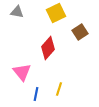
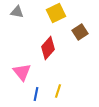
yellow line: moved 1 px left, 2 px down
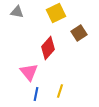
brown square: moved 1 px left, 1 px down
pink triangle: moved 7 px right
yellow line: moved 2 px right
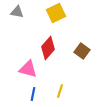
brown square: moved 3 px right, 18 px down; rotated 21 degrees counterclockwise
pink triangle: moved 1 px left, 3 px up; rotated 36 degrees counterclockwise
blue line: moved 3 px left
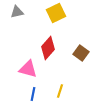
gray triangle: rotated 24 degrees counterclockwise
brown square: moved 1 px left, 2 px down
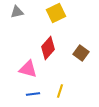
blue line: rotated 72 degrees clockwise
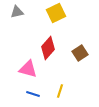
brown square: moved 1 px left; rotated 21 degrees clockwise
blue line: rotated 24 degrees clockwise
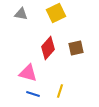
gray triangle: moved 4 px right, 2 px down; rotated 24 degrees clockwise
brown square: moved 4 px left, 5 px up; rotated 21 degrees clockwise
pink triangle: moved 4 px down
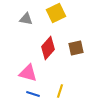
gray triangle: moved 5 px right, 5 px down
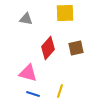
yellow square: moved 9 px right; rotated 24 degrees clockwise
